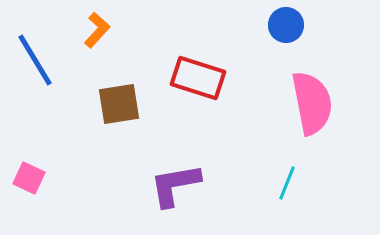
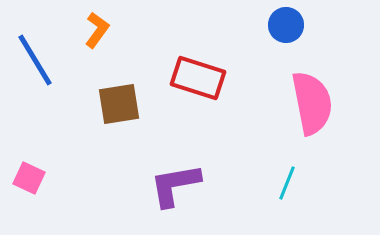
orange L-shape: rotated 6 degrees counterclockwise
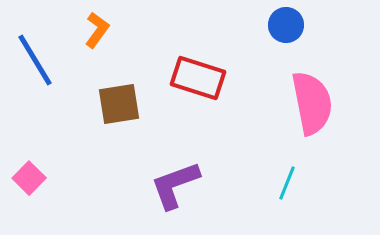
pink square: rotated 20 degrees clockwise
purple L-shape: rotated 10 degrees counterclockwise
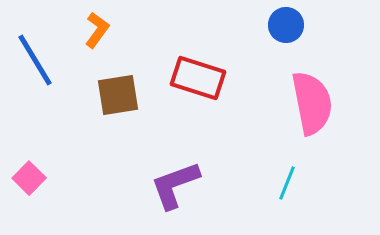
brown square: moved 1 px left, 9 px up
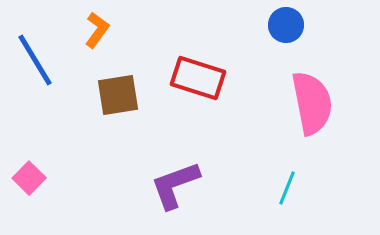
cyan line: moved 5 px down
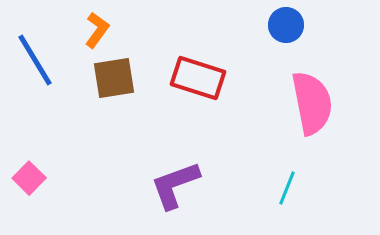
brown square: moved 4 px left, 17 px up
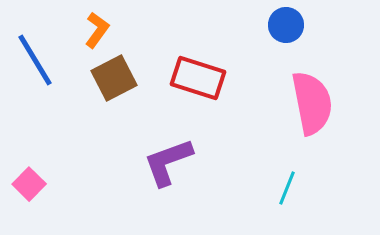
brown square: rotated 18 degrees counterclockwise
pink square: moved 6 px down
purple L-shape: moved 7 px left, 23 px up
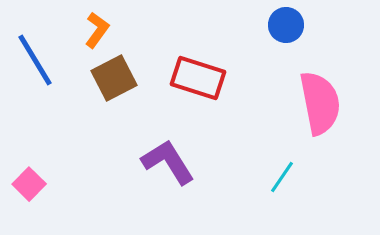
pink semicircle: moved 8 px right
purple L-shape: rotated 78 degrees clockwise
cyan line: moved 5 px left, 11 px up; rotated 12 degrees clockwise
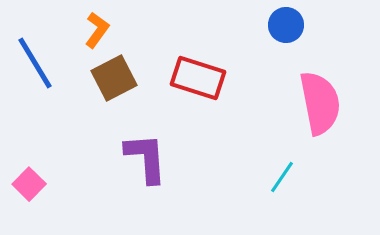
blue line: moved 3 px down
purple L-shape: moved 22 px left, 4 px up; rotated 28 degrees clockwise
